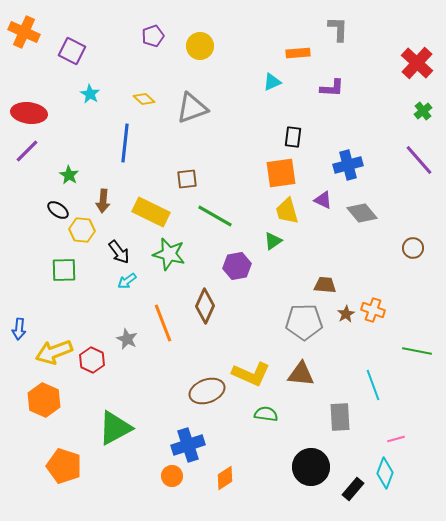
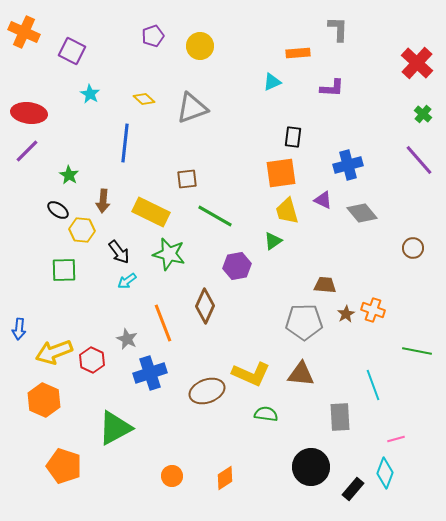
green cross at (423, 111): moved 3 px down; rotated 12 degrees counterclockwise
blue cross at (188, 445): moved 38 px left, 72 px up
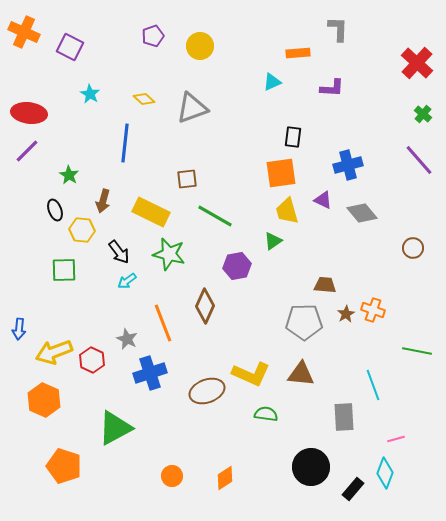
purple square at (72, 51): moved 2 px left, 4 px up
brown arrow at (103, 201): rotated 10 degrees clockwise
black ellipse at (58, 210): moved 3 px left; rotated 35 degrees clockwise
gray rectangle at (340, 417): moved 4 px right
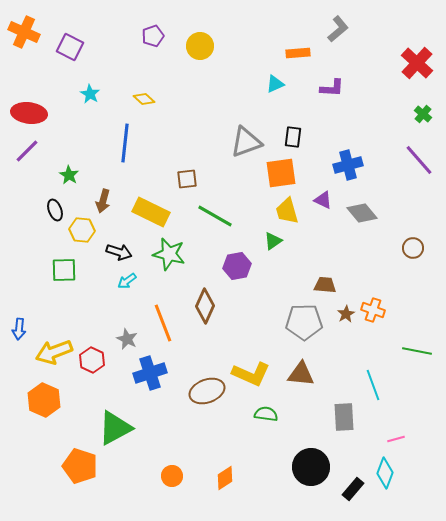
gray L-shape at (338, 29): rotated 48 degrees clockwise
cyan triangle at (272, 82): moved 3 px right, 2 px down
gray triangle at (192, 108): moved 54 px right, 34 px down
black arrow at (119, 252): rotated 35 degrees counterclockwise
orange pentagon at (64, 466): moved 16 px right
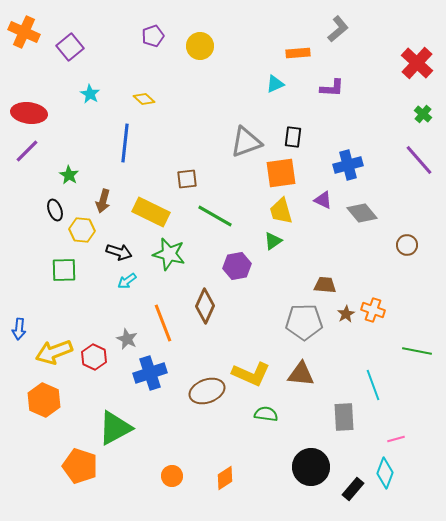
purple square at (70, 47): rotated 24 degrees clockwise
yellow trapezoid at (287, 211): moved 6 px left
brown circle at (413, 248): moved 6 px left, 3 px up
red hexagon at (92, 360): moved 2 px right, 3 px up
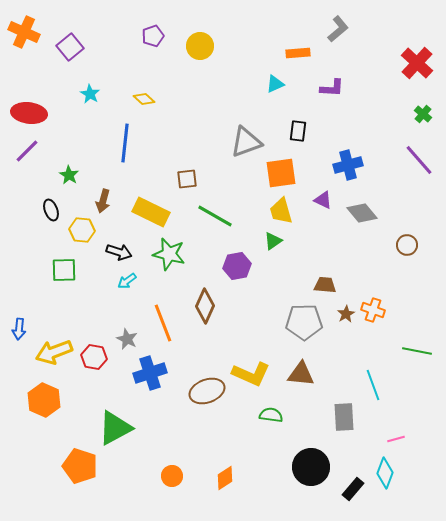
black rectangle at (293, 137): moved 5 px right, 6 px up
black ellipse at (55, 210): moved 4 px left
red hexagon at (94, 357): rotated 15 degrees counterclockwise
green semicircle at (266, 414): moved 5 px right, 1 px down
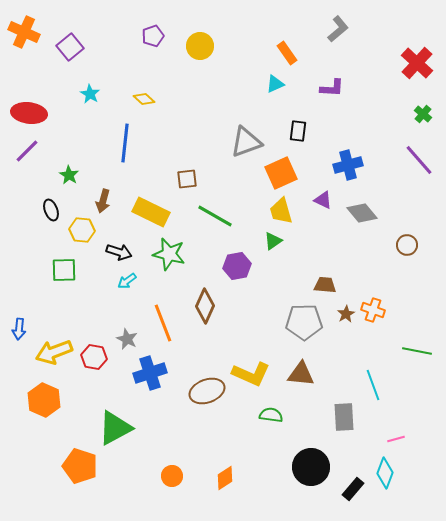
orange rectangle at (298, 53): moved 11 px left; rotated 60 degrees clockwise
orange square at (281, 173): rotated 16 degrees counterclockwise
